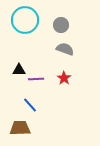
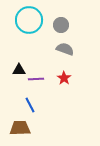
cyan circle: moved 4 px right
blue line: rotated 14 degrees clockwise
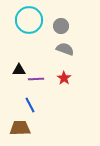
gray circle: moved 1 px down
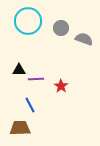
cyan circle: moved 1 px left, 1 px down
gray circle: moved 2 px down
gray semicircle: moved 19 px right, 10 px up
red star: moved 3 px left, 8 px down
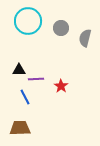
gray semicircle: moved 1 px right, 1 px up; rotated 96 degrees counterclockwise
blue line: moved 5 px left, 8 px up
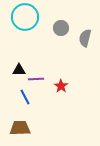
cyan circle: moved 3 px left, 4 px up
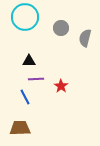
black triangle: moved 10 px right, 9 px up
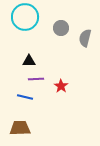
blue line: rotated 49 degrees counterclockwise
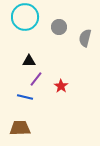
gray circle: moved 2 px left, 1 px up
purple line: rotated 49 degrees counterclockwise
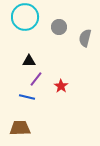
blue line: moved 2 px right
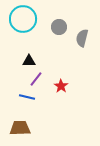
cyan circle: moved 2 px left, 2 px down
gray semicircle: moved 3 px left
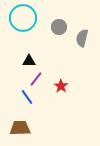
cyan circle: moved 1 px up
blue line: rotated 42 degrees clockwise
